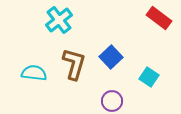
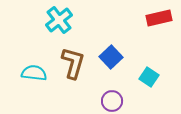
red rectangle: rotated 50 degrees counterclockwise
brown L-shape: moved 1 px left, 1 px up
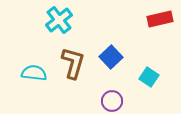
red rectangle: moved 1 px right, 1 px down
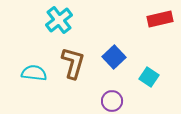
blue square: moved 3 px right
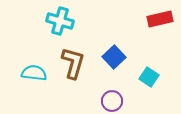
cyan cross: moved 1 px right, 1 px down; rotated 36 degrees counterclockwise
